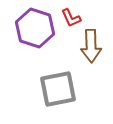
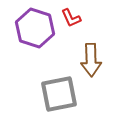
brown arrow: moved 14 px down
gray square: moved 1 px right, 5 px down
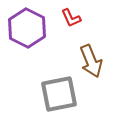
purple hexagon: moved 8 px left; rotated 9 degrees clockwise
brown arrow: moved 1 px down; rotated 20 degrees counterclockwise
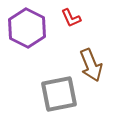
brown arrow: moved 4 px down
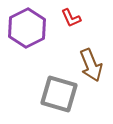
purple hexagon: rotated 6 degrees clockwise
gray square: rotated 27 degrees clockwise
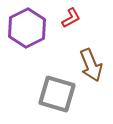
red L-shape: rotated 95 degrees counterclockwise
gray square: moved 2 px left
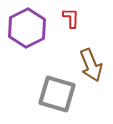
red L-shape: rotated 60 degrees counterclockwise
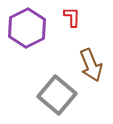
red L-shape: moved 1 px right, 1 px up
gray square: moved 1 px down; rotated 24 degrees clockwise
